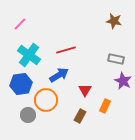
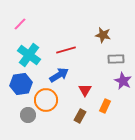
brown star: moved 11 px left, 14 px down
gray rectangle: rotated 14 degrees counterclockwise
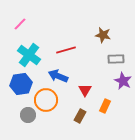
blue arrow: moved 1 px left, 1 px down; rotated 126 degrees counterclockwise
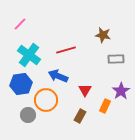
purple star: moved 2 px left, 10 px down; rotated 12 degrees clockwise
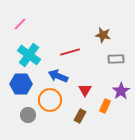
red line: moved 4 px right, 2 px down
blue hexagon: rotated 10 degrees clockwise
orange circle: moved 4 px right
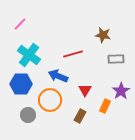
red line: moved 3 px right, 2 px down
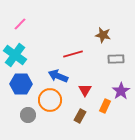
cyan cross: moved 14 px left
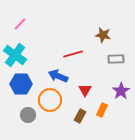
orange rectangle: moved 3 px left, 4 px down
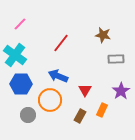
red line: moved 12 px left, 11 px up; rotated 36 degrees counterclockwise
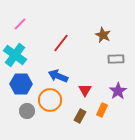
brown star: rotated 14 degrees clockwise
purple star: moved 3 px left
gray circle: moved 1 px left, 4 px up
